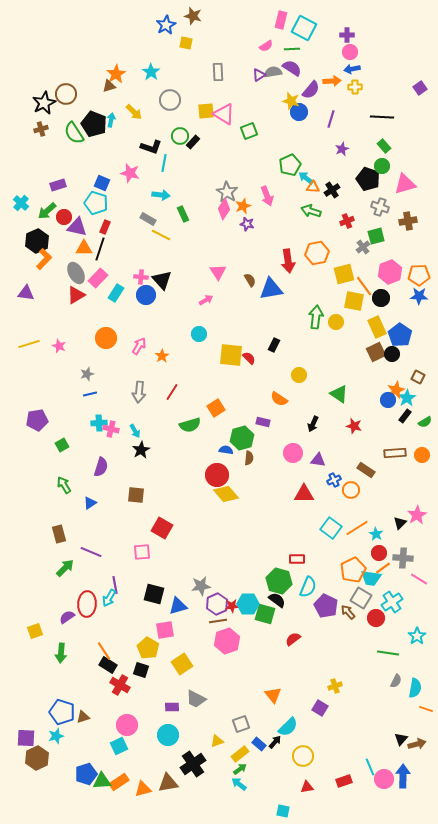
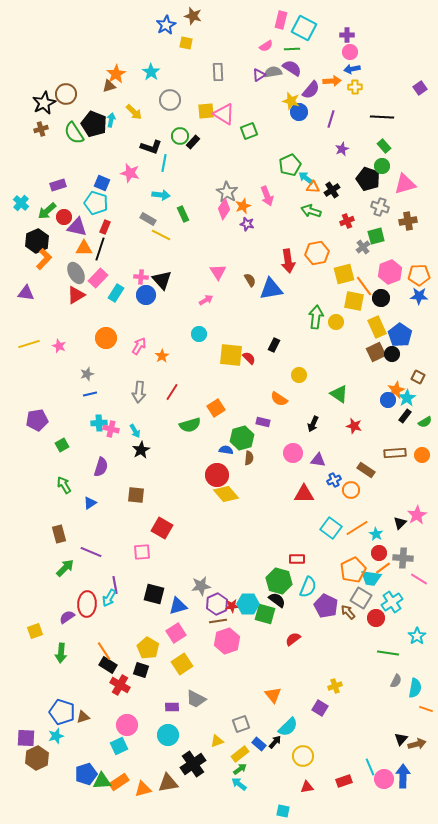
pink square at (165, 630): moved 11 px right, 3 px down; rotated 24 degrees counterclockwise
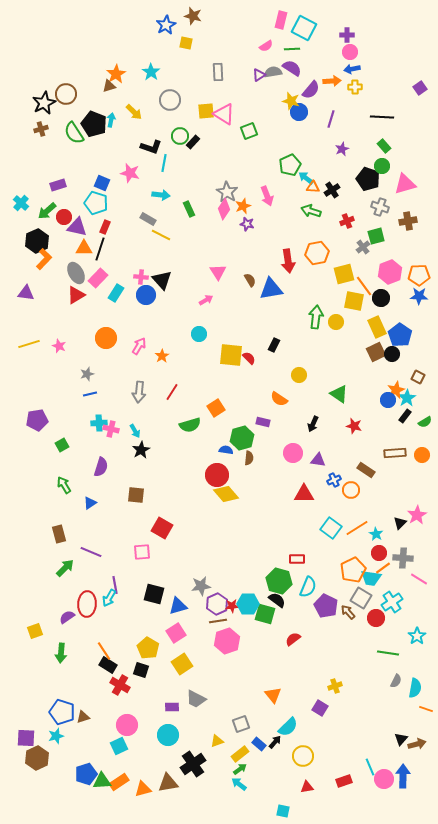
green rectangle at (183, 214): moved 6 px right, 5 px up
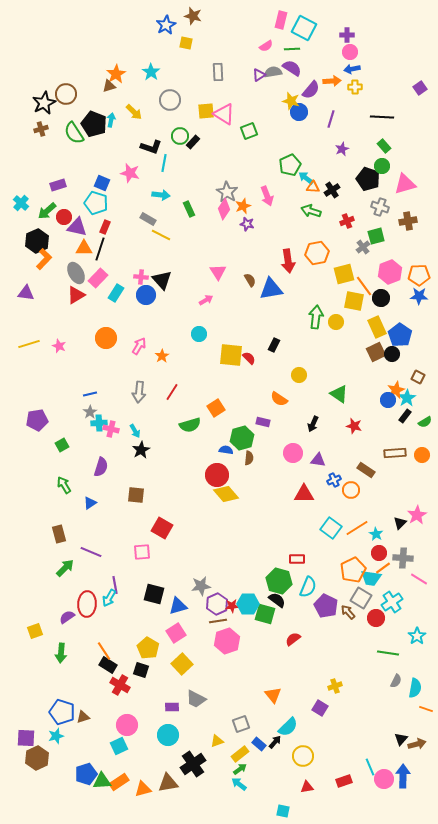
gray star at (87, 374): moved 3 px right, 38 px down; rotated 16 degrees counterclockwise
yellow square at (182, 664): rotated 10 degrees counterclockwise
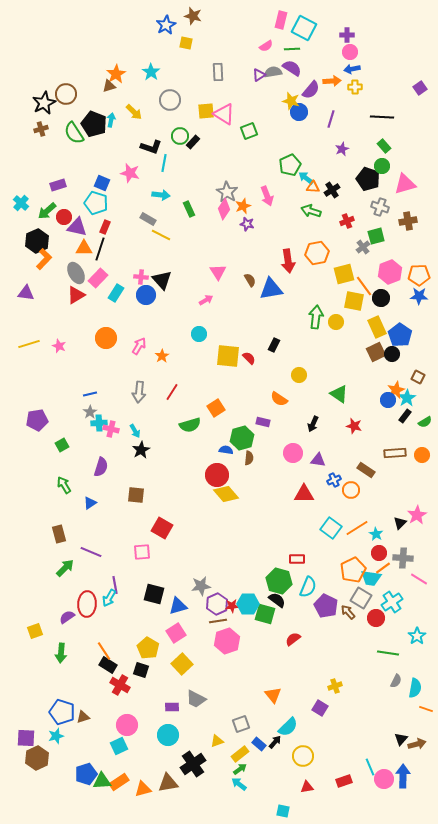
yellow square at (231, 355): moved 3 px left, 1 px down
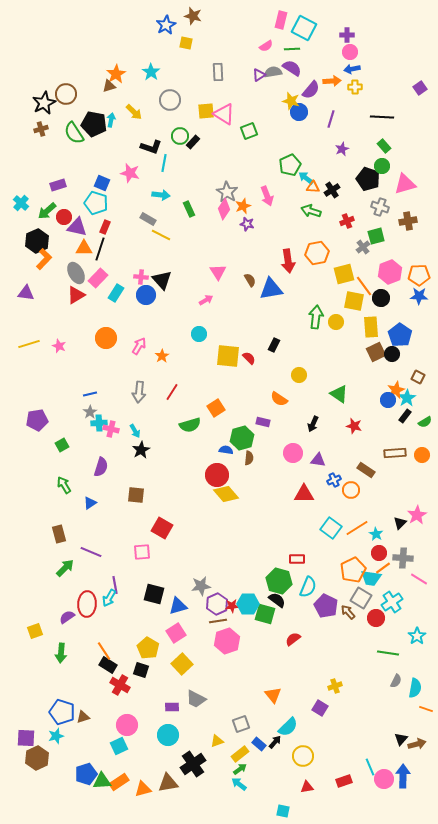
black pentagon at (94, 124): rotated 10 degrees counterclockwise
yellow rectangle at (377, 327): moved 6 px left; rotated 20 degrees clockwise
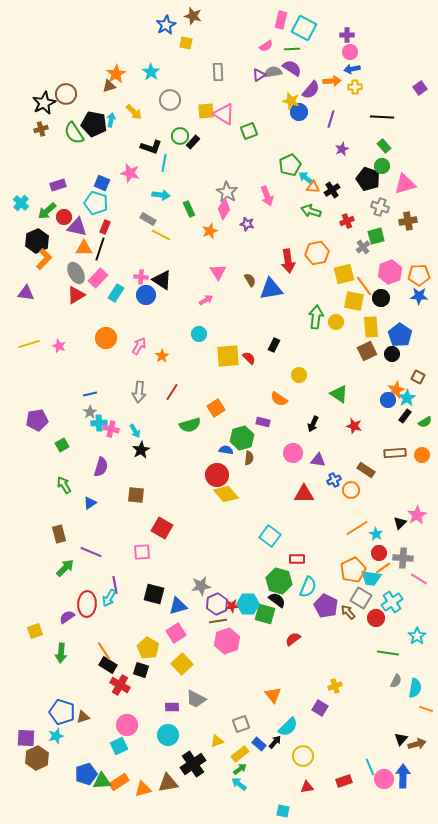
orange star at (243, 206): moved 33 px left, 25 px down
black triangle at (162, 280): rotated 15 degrees counterclockwise
brown square at (376, 352): moved 9 px left, 1 px up
yellow square at (228, 356): rotated 10 degrees counterclockwise
cyan square at (331, 528): moved 61 px left, 8 px down
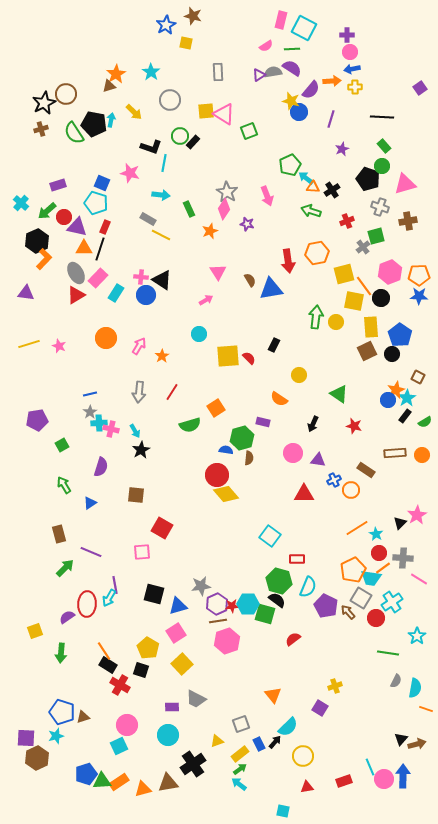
blue rectangle at (259, 744): rotated 24 degrees clockwise
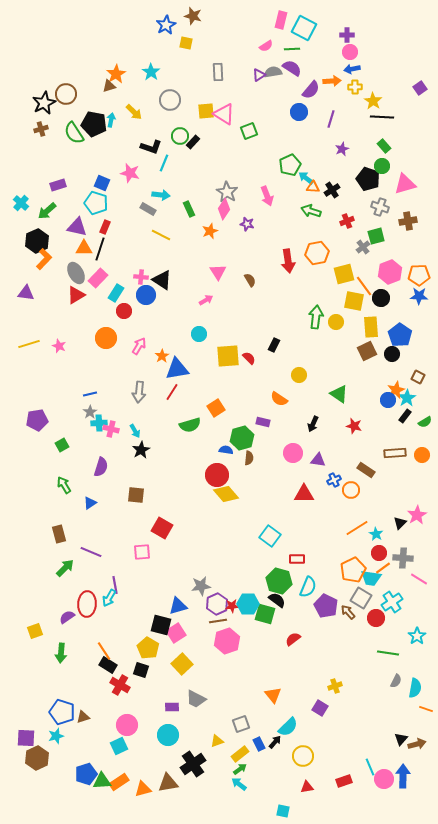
yellow star at (291, 101): moved 82 px right; rotated 18 degrees clockwise
cyan line at (164, 163): rotated 12 degrees clockwise
red circle at (64, 217): moved 60 px right, 94 px down
gray rectangle at (148, 219): moved 10 px up
blue triangle at (271, 289): moved 94 px left, 80 px down
black square at (154, 594): moved 7 px right, 31 px down
